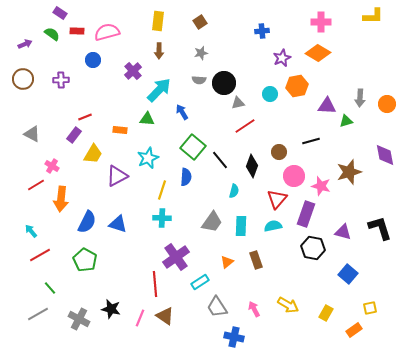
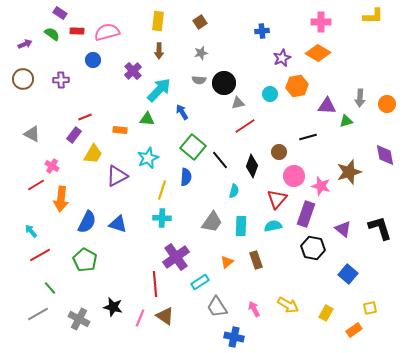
black line at (311, 141): moved 3 px left, 4 px up
purple triangle at (343, 232): moved 3 px up; rotated 24 degrees clockwise
black star at (111, 309): moved 2 px right, 2 px up
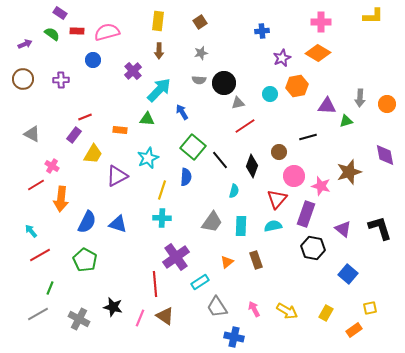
green line at (50, 288): rotated 64 degrees clockwise
yellow arrow at (288, 305): moved 1 px left, 6 px down
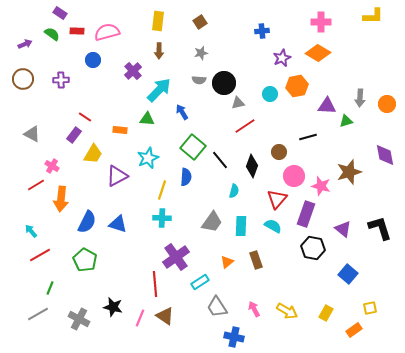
red line at (85, 117): rotated 56 degrees clockwise
cyan semicircle at (273, 226): rotated 42 degrees clockwise
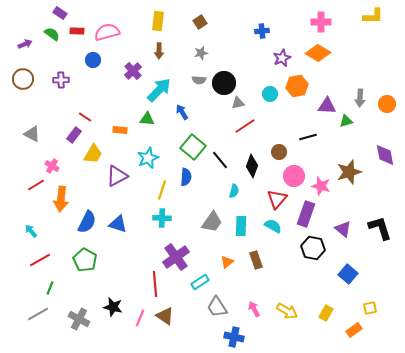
red line at (40, 255): moved 5 px down
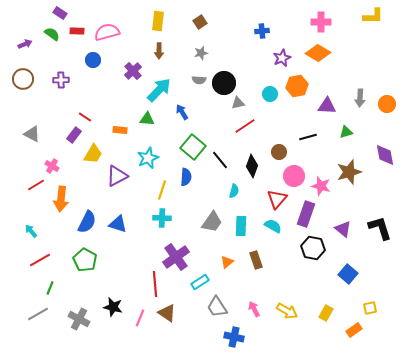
green triangle at (346, 121): moved 11 px down
brown triangle at (165, 316): moved 2 px right, 3 px up
